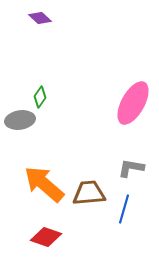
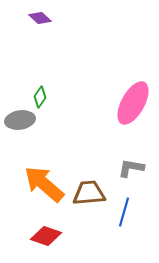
blue line: moved 3 px down
red diamond: moved 1 px up
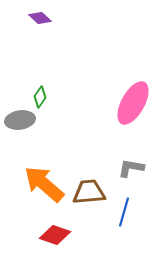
brown trapezoid: moved 1 px up
red diamond: moved 9 px right, 1 px up
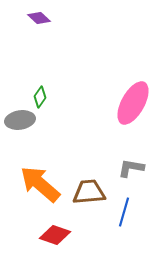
purple diamond: moved 1 px left
orange arrow: moved 4 px left
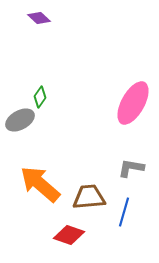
gray ellipse: rotated 20 degrees counterclockwise
brown trapezoid: moved 5 px down
red diamond: moved 14 px right
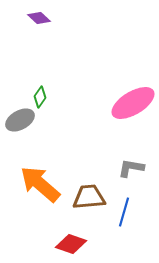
pink ellipse: rotated 30 degrees clockwise
red diamond: moved 2 px right, 9 px down
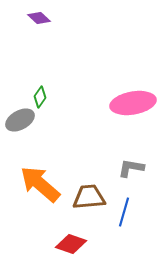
pink ellipse: rotated 21 degrees clockwise
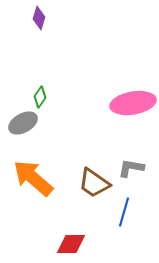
purple diamond: rotated 65 degrees clockwise
gray ellipse: moved 3 px right, 3 px down
orange arrow: moved 7 px left, 6 px up
brown trapezoid: moved 5 px right, 14 px up; rotated 140 degrees counterclockwise
red diamond: rotated 20 degrees counterclockwise
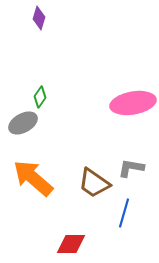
blue line: moved 1 px down
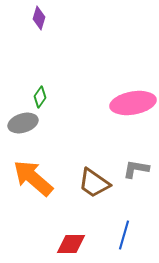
gray ellipse: rotated 12 degrees clockwise
gray L-shape: moved 5 px right, 1 px down
blue line: moved 22 px down
